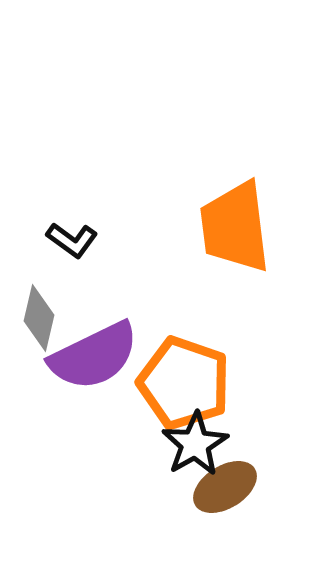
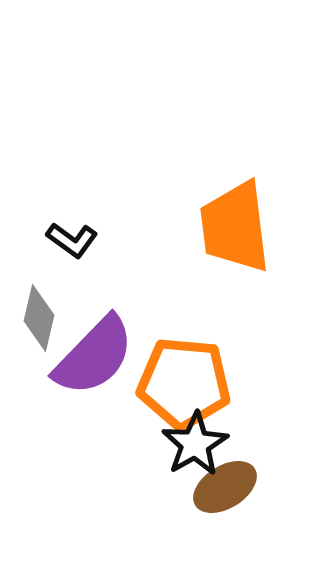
purple semicircle: rotated 20 degrees counterclockwise
orange pentagon: rotated 14 degrees counterclockwise
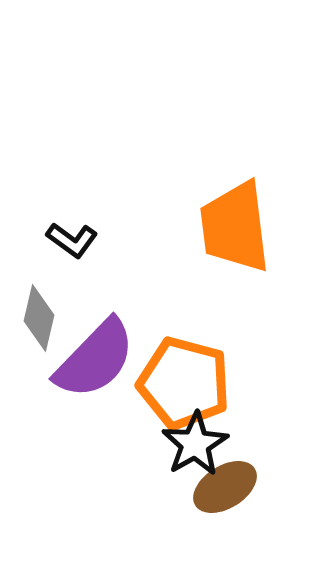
purple semicircle: moved 1 px right, 3 px down
orange pentagon: rotated 10 degrees clockwise
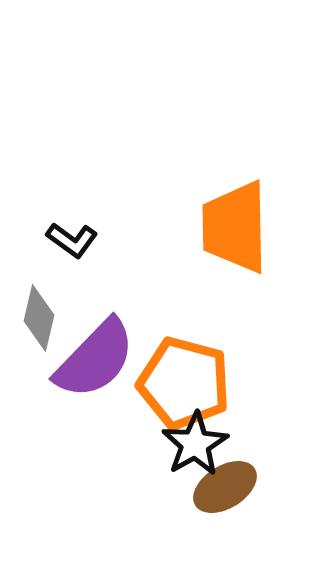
orange trapezoid: rotated 6 degrees clockwise
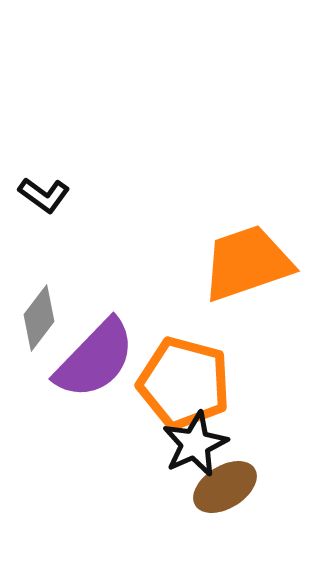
orange trapezoid: moved 12 px right, 36 px down; rotated 72 degrees clockwise
black L-shape: moved 28 px left, 45 px up
gray diamond: rotated 24 degrees clockwise
black star: rotated 6 degrees clockwise
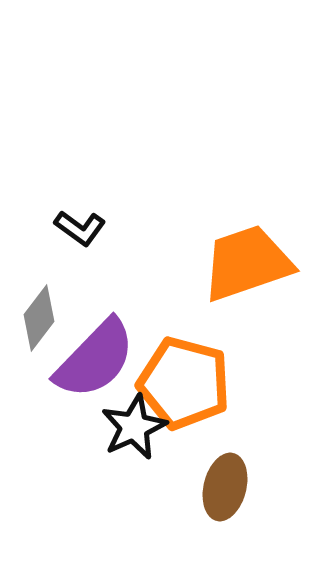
black L-shape: moved 36 px right, 33 px down
black star: moved 61 px left, 17 px up
brown ellipse: rotated 44 degrees counterclockwise
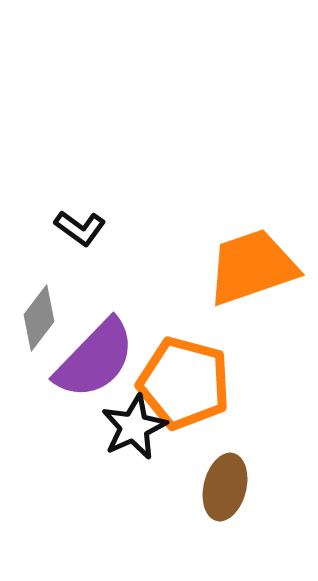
orange trapezoid: moved 5 px right, 4 px down
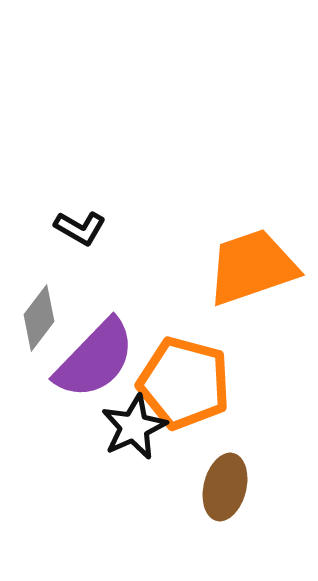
black L-shape: rotated 6 degrees counterclockwise
